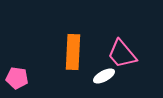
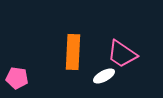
pink trapezoid: rotated 16 degrees counterclockwise
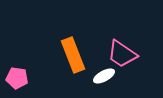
orange rectangle: moved 3 px down; rotated 24 degrees counterclockwise
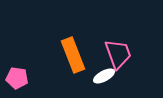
pink trapezoid: moved 4 px left; rotated 144 degrees counterclockwise
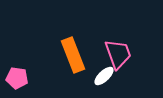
white ellipse: rotated 15 degrees counterclockwise
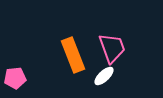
pink trapezoid: moved 6 px left, 6 px up
pink pentagon: moved 2 px left; rotated 15 degrees counterclockwise
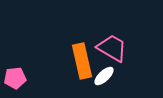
pink trapezoid: rotated 40 degrees counterclockwise
orange rectangle: moved 9 px right, 6 px down; rotated 8 degrees clockwise
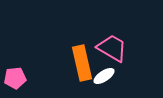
orange rectangle: moved 2 px down
white ellipse: rotated 10 degrees clockwise
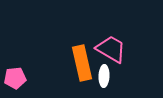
pink trapezoid: moved 1 px left, 1 px down
white ellipse: rotated 55 degrees counterclockwise
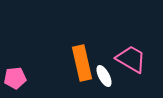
pink trapezoid: moved 20 px right, 10 px down
white ellipse: rotated 30 degrees counterclockwise
